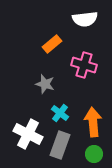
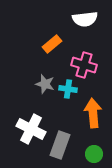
cyan cross: moved 8 px right, 24 px up; rotated 30 degrees counterclockwise
orange arrow: moved 9 px up
white cross: moved 3 px right, 5 px up
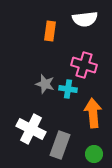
orange rectangle: moved 2 px left, 13 px up; rotated 42 degrees counterclockwise
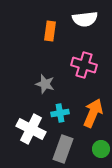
cyan cross: moved 8 px left, 24 px down; rotated 18 degrees counterclockwise
orange arrow: rotated 28 degrees clockwise
gray rectangle: moved 3 px right, 4 px down
green circle: moved 7 px right, 5 px up
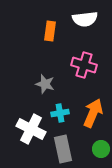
gray rectangle: rotated 32 degrees counterclockwise
